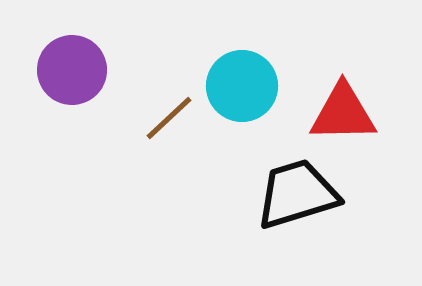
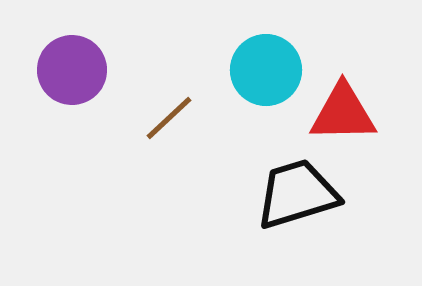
cyan circle: moved 24 px right, 16 px up
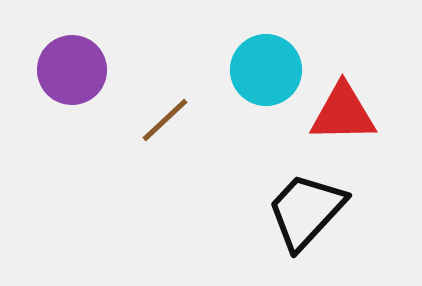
brown line: moved 4 px left, 2 px down
black trapezoid: moved 9 px right, 17 px down; rotated 30 degrees counterclockwise
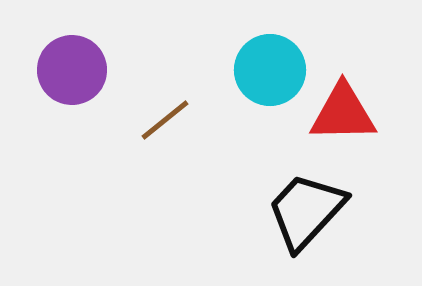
cyan circle: moved 4 px right
brown line: rotated 4 degrees clockwise
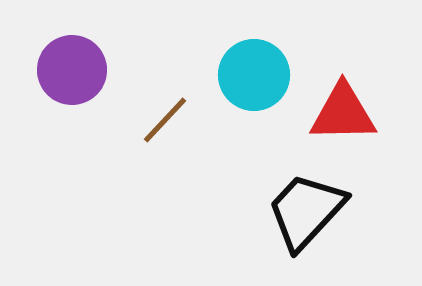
cyan circle: moved 16 px left, 5 px down
brown line: rotated 8 degrees counterclockwise
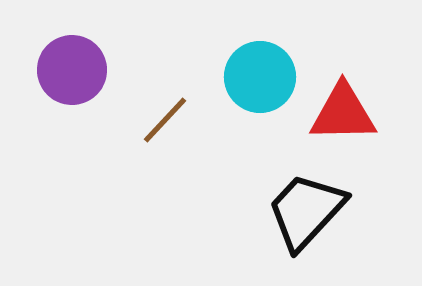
cyan circle: moved 6 px right, 2 px down
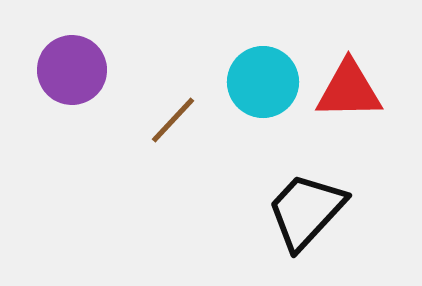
cyan circle: moved 3 px right, 5 px down
red triangle: moved 6 px right, 23 px up
brown line: moved 8 px right
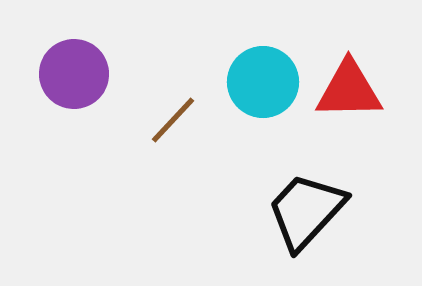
purple circle: moved 2 px right, 4 px down
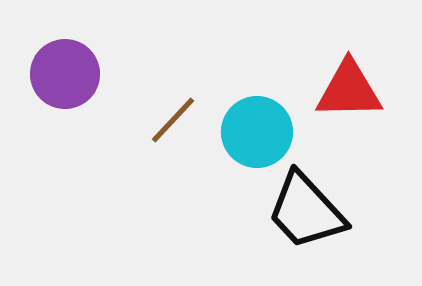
purple circle: moved 9 px left
cyan circle: moved 6 px left, 50 px down
black trapezoid: rotated 86 degrees counterclockwise
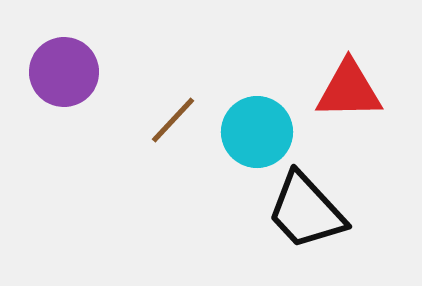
purple circle: moved 1 px left, 2 px up
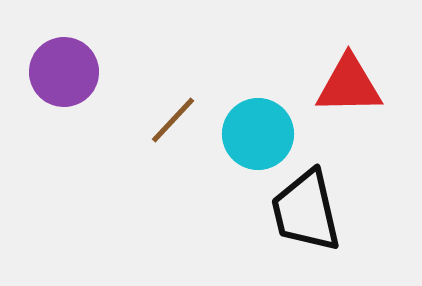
red triangle: moved 5 px up
cyan circle: moved 1 px right, 2 px down
black trapezoid: rotated 30 degrees clockwise
